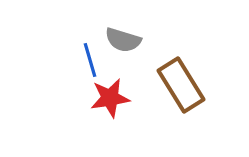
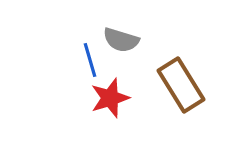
gray semicircle: moved 2 px left
red star: rotated 9 degrees counterclockwise
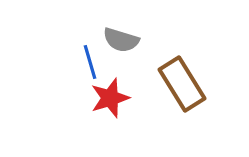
blue line: moved 2 px down
brown rectangle: moved 1 px right, 1 px up
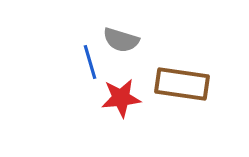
brown rectangle: rotated 50 degrees counterclockwise
red star: moved 11 px right; rotated 12 degrees clockwise
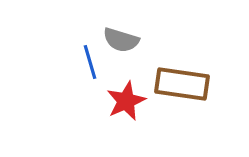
red star: moved 5 px right, 3 px down; rotated 18 degrees counterclockwise
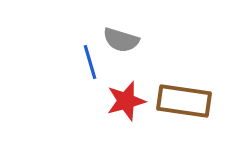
brown rectangle: moved 2 px right, 17 px down
red star: rotated 9 degrees clockwise
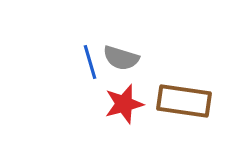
gray semicircle: moved 18 px down
red star: moved 2 px left, 3 px down
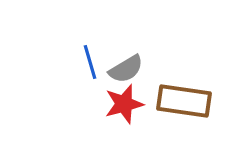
gray semicircle: moved 5 px right, 11 px down; rotated 48 degrees counterclockwise
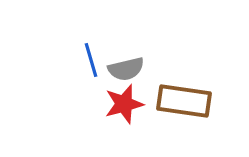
blue line: moved 1 px right, 2 px up
gray semicircle: rotated 18 degrees clockwise
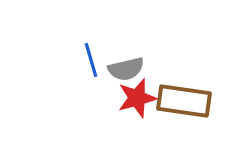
red star: moved 13 px right, 6 px up
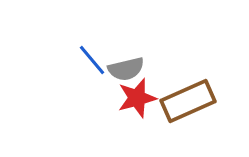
blue line: moved 1 px right; rotated 24 degrees counterclockwise
brown rectangle: moved 4 px right; rotated 32 degrees counterclockwise
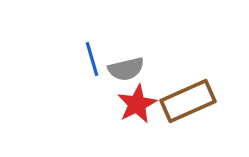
blue line: moved 1 px up; rotated 24 degrees clockwise
red star: moved 6 px down; rotated 12 degrees counterclockwise
